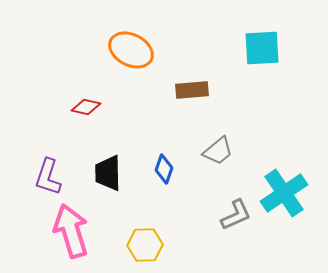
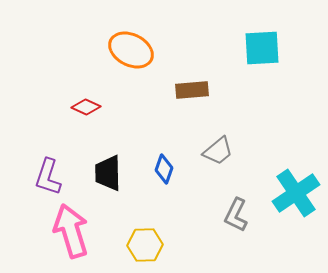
red diamond: rotated 12 degrees clockwise
cyan cross: moved 12 px right
gray L-shape: rotated 140 degrees clockwise
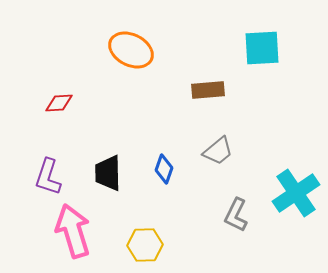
brown rectangle: moved 16 px right
red diamond: moved 27 px left, 4 px up; rotated 28 degrees counterclockwise
pink arrow: moved 2 px right
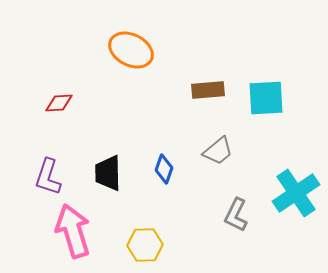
cyan square: moved 4 px right, 50 px down
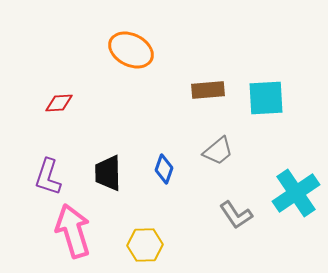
gray L-shape: rotated 60 degrees counterclockwise
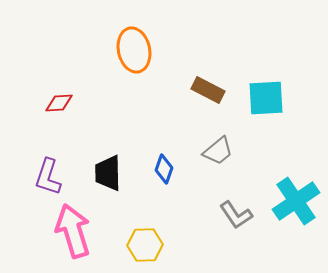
orange ellipse: moved 3 px right; rotated 51 degrees clockwise
brown rectangle: rotated 32 degrees clockwise
cyan cross: moved 8 px down
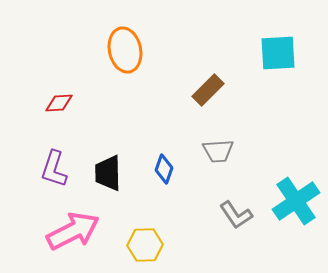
orange ellipse: moved 9 px left
brown rectangle: rotated 72 degrees counterclockwise
cyan square: moved 12 px right, 45 px up
gray trapezoid: rotated 36 degrees clockwise
purple L-shape: moved 6 px right, 8 px up
pink arrow: rotated 80 degrees clockwise
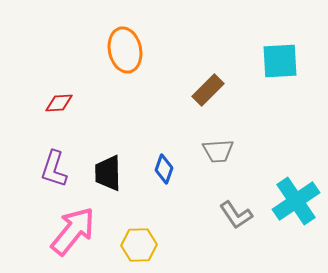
cyan square: moved 2 px right, 8 px down
pink arrow: rotated 24 degrees counterclockwise
yellow hexagon: moved 6 px left
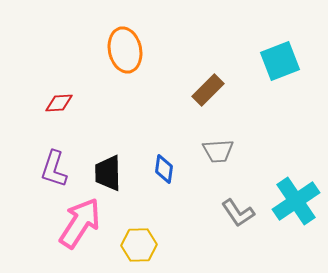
cyan square: rotated 18 degrees counterclockwise
blue diamond: rotated 12 degrees counterclockwise
gray L-shape: moved 2 px right, 2 px up
pink arrow: moved 7 px right, 8 px up; rotated 6 degrees counterclockwise
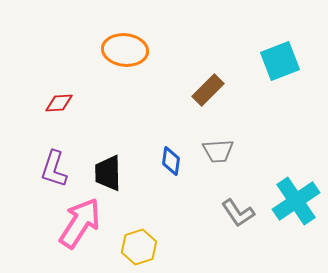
orange ellipse: rotated 72 degrees counterclockwise
blue diamond: moved 7 px right, 8 px up
yellow hexagon: moved 2 px down; rotated 16 degrees counterclockwise
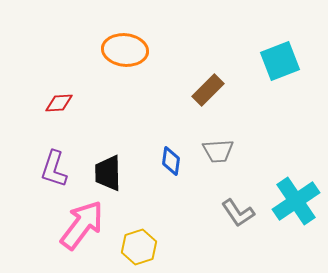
pink arrow: moved 2 px right, 2 px down; rotated 4 degrees clockwise
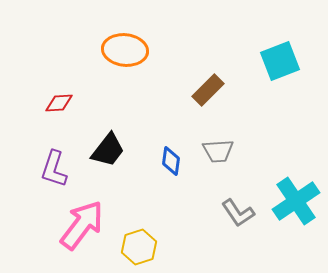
black trapezoid: moved 23 px up; rotated 141 degrees counterclockwise
